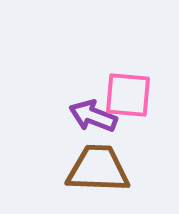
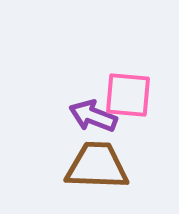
brown trapezoid: moved 1 px left, 3 px up
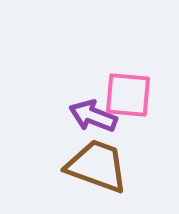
brown trapezoid: rotated 18 degrees clockwise
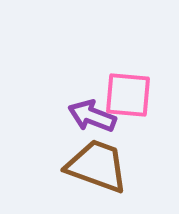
purple arrow: moved 1 px left
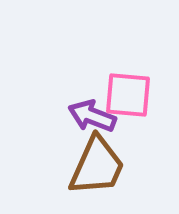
brown trapezoid: rotated 94 degrees clockwise
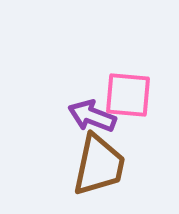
brown trapezoid: moved 2 px right, 1 px up; rotated 12 degrees counterclockwise
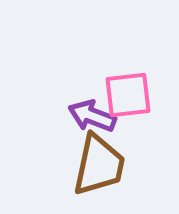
pink square: rotated 12 degrees counterclockwise
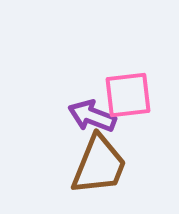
brown trapezoid: rotated 10 degrees clockwise
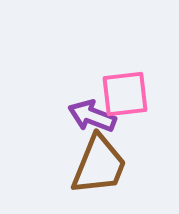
pink square: moved 3 px left, 1 px up
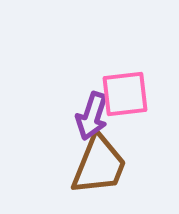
purple arrow: rotated 93 degrees counterclockwise
